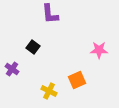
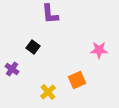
yellow cross: moved 1 px left, 1 px down; rotated 21 degrees clockwise
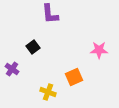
black square: rotated 16 degrees clockwise
orange square: moved 3 px left, 3 px up
yellow cross: rotated 28 degrees counterclockwise
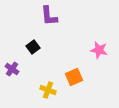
purple L-shape: moved 1 px left, 2 px down
pink star: rotated 12 degrees clockwise
yellow cross: moved 2 px up
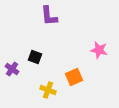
black square: moved 2 px right, 10 px down; rotated 32 degrees counterclockwise
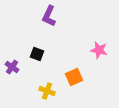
purple L-shape: rotated 30 degrees clockwise
black square: moved 2 px right, 3 px up
purple cross: moved 2 px up
yellow cross: moved 1 px left, 1 px down
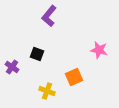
purple L-shape: rotated 15 degrees clockwise
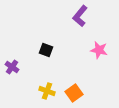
purple L-shape: moved 31 px right
black square: moved 9 px right, 4 px up
orange square: moved 16 px down; rotated 12 degrees counterclockwise
